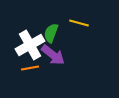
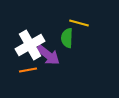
green semicircle: moved 16 px right, 5 px down; rotated 18 degrees counterclockwise
purple arrow: moved 5 px left
orange line: moved 2 px left, 2 px down
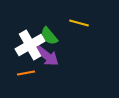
green semicircle: moved 18 px left, 2 px up; rotated 42 degrees counterclockwise
purple arrow: moved 1 px left, 1 px down
orange line: moved 2 px left, 3 px down
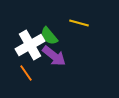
purple arrow: moved 7 px right
orange line: rotated 66 degrees clockwise
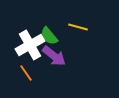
yellow line: moved 1 px left, 4 px down
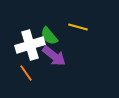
white cross: rotated 12 degrees clockwise
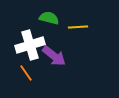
yellow line: rotated 18 degrees counterclockwise
green semicircle: moved 18 px up; rotated 144 degrees clockwise
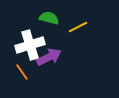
yellow line: rotated 24 degrees counterclockwise
purple arrow: moved 5 px left, 1 px down; rotated 65 degrees counterclockwise
orange line: moved 4 px left, 1 px up
